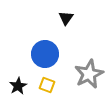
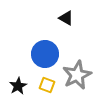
black triangle: rotated 35 degrees counterclockwise
gray star: moved 12 px left, 1 px down
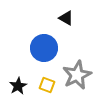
blue circle: moved 1 px left, 6 px up
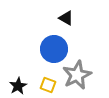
blue circle: moved 10 px right, 1 px down
yellow square: moved 1 px right
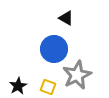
yellow square: moved 2 px down
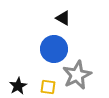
black triangle: moved 3 px left
yellow square: rotated 14 degrees counterclockwise
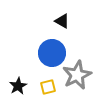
black triangle: moved 1 px left, 3 px down
blue circle: moved 2 px left, 4 px down
yellow square: rotated 21 degrees counterclockwise
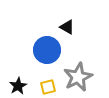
black triangle: moved 5 px right, 6 px down
blue circle: moved 5 px left, 3 px up
gray star: moved 1 px right, 2 px down
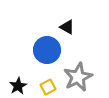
yellow square: rotated 14 degrees counterclockwise
